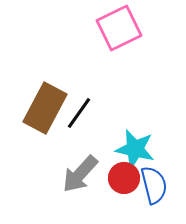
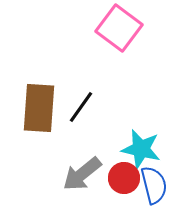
pink square: rotated 27 degrees counterclockwise
brown rectangle: moved 6 px left; rotated 24 degrees counterclockwise
black line: moved 2 px right, 6 px up
cyan star: moved 6 px right
gray arrow: moved 2 px right; rotated 9 degrees clockwise
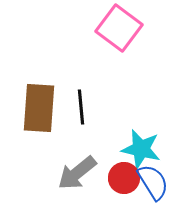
black line: rotated 40 degrees counterclockwise
gray arrow: moved 5 px left, 1 px up
blue semicircle: moved 1 px left, 3 px up; rotated 18 degrees counterclockwise
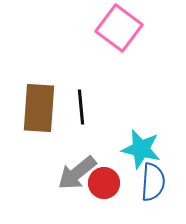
red circle: moved 20 px left, 5 px down
blue semicircle: rotated 36 degrees clockwise
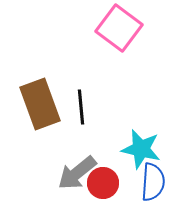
brown rectangle: moved 1 px right, 4 px up; rotated 24 degrees counterclockwise
red circle: moved 1 px left
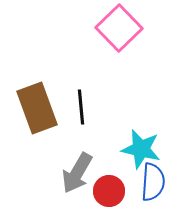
pink square: rotated 9 degrees clockwise
brown rectangle: moved 3 px left, 4 px down
gray arrow: rotated 21 degrees counterclockwise
red circle: moved 6 px right, 8 px down
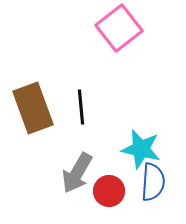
pink square: rotated 6 degrees clockwise
brown rectangle: moved 4 px left
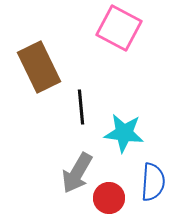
pink square: rotated 24 degrees counterclockwise
brown rectangle: moved 6 px right, 41 px up; rotated 6 degrees counterclockwise
cyan star: moved 17 px left, 16 px up; rotated 6 degrees counterclockwise
red circle: moved 7 px down
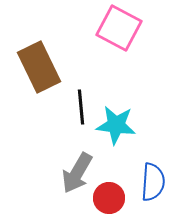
cyan star: moved 8 px left, 8 px up
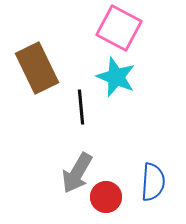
brown rectangle: moved 2 px left, 1 px down
cyan star: moved 48 px up; rotated 15 degrees clockwise
red circle: moved 3 px left, 1 px up
